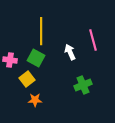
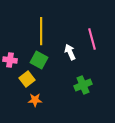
pink line: moved 1 px left, 1 px up
green square: moved 3 px right, 2 px down
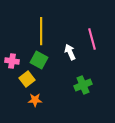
pink cross: moved 2 px right, 1 px down
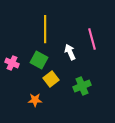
yellow line: moved 4 px right, 2 px up
pink cross: moved 2 px down; rotated 16 degrees clockwise
yellow square: moved 24 px right
green cross: moved 1 px left, 1 px down
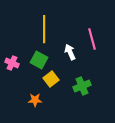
yellow line: moved 1 px left
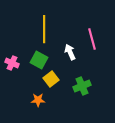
orange star: moved 3 px right
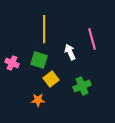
green square: rotated 12 degrees counterclockwise
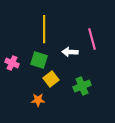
white arrow: rotated 63 degrees counterclockwise
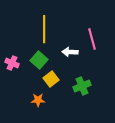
green square: rotated 24 degrees clockwise
